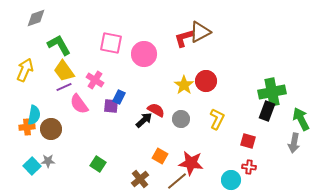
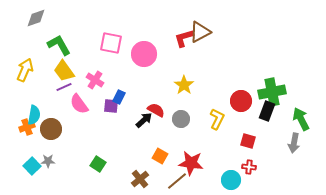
red circle: moved 35 px right, 20 px down
orange cross: rotated 14 degrees counterclockwise
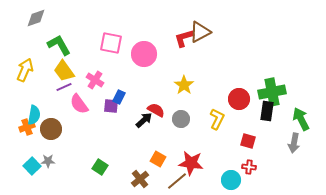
red circle: moved 2 px left, 2 px up
black rectangle: rotated 12 degrees counterclockwise
orange square: moved 2 px left, 3 px down
green square: moved 2 px right, 3 px down
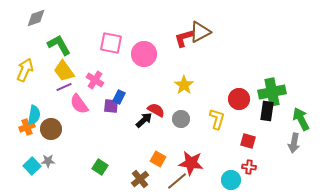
yellow L-shape: rotated 10 degrees counterclockwise
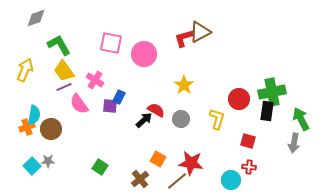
purple square: moved 1 px left
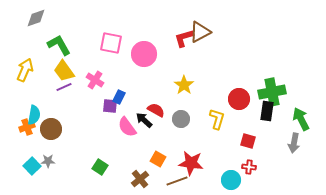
pink semicircle: moved 48 px right, 23 px down
black arrow: rotated 96 degrees counterclockwise
brown line: rotated 20 degrees clockwise
